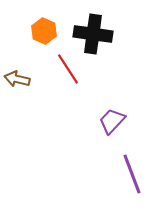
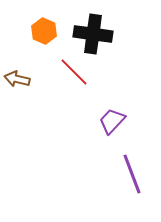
red line: moved 6 px right, 3 px down; rotated 12 degrees counterclockwise
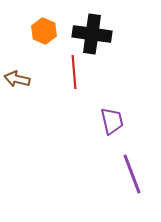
black cross: moved 1 px left
red line: rotated 40 degrees clockwise
purple trapezoid: rotated 124 degrees clockwise
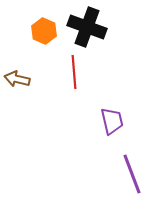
black cross: moved 5 px left, 7 px up; rotated 12 degrees clockwise
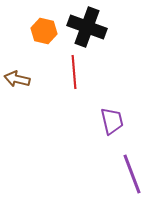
orange hexagon: rotated 10 degrees counterclockwise
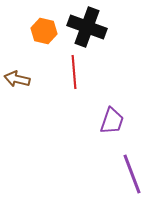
purple trapezoid: rotated 32 degrees clockwise
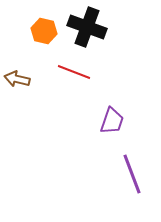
red line: rotated 64 degrees counterclockwise
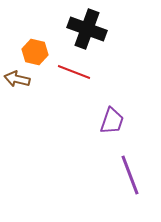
black cross: moved 2 px down
orange hexagon: moved 9 px left, 21 px down
purple line: moved 2 px left, 1 px down
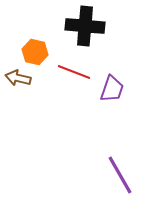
black cross: moved 2 px left, 3 px up; rotated 15 degrees counterclockwise
brown arrow: moved 1 px right, 1 px up
purple trapezoid: moved 32 px up
purple line: moved 10 px left; rotated 9 degrees counterclockwise
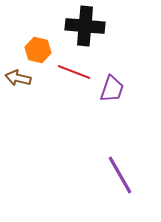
orange hexagon: moved 3 px right, 2 px up
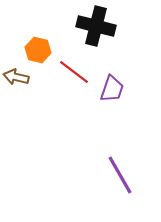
black cross: moved 11 px right; rotated 9 degrees clockwise
red line: rotated 16 degrees clockwise
brown arrow: moved 2 px left, 1 px up
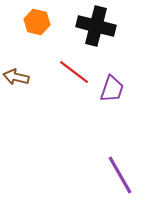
orange hexagon: moved 1 px left, 28 px up
